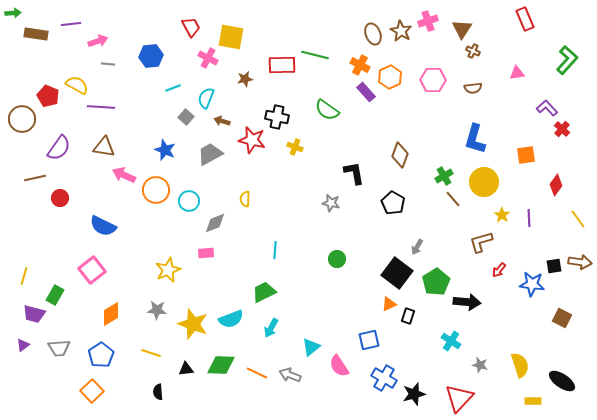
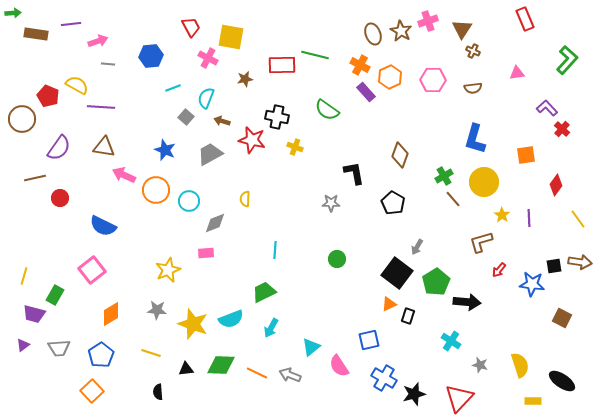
gray star at (331, 203): rotated 12 degrees counterclockwise
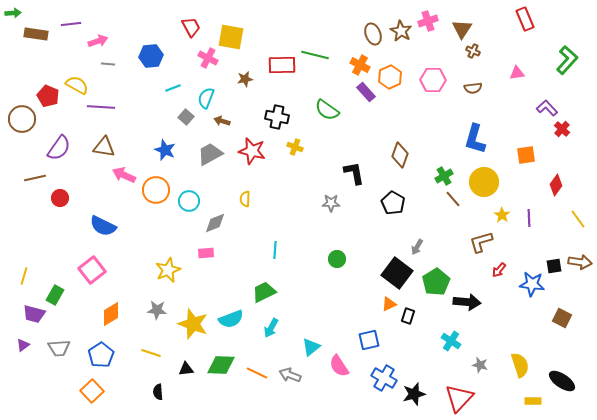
red star at (252, 140): moved 11 px down
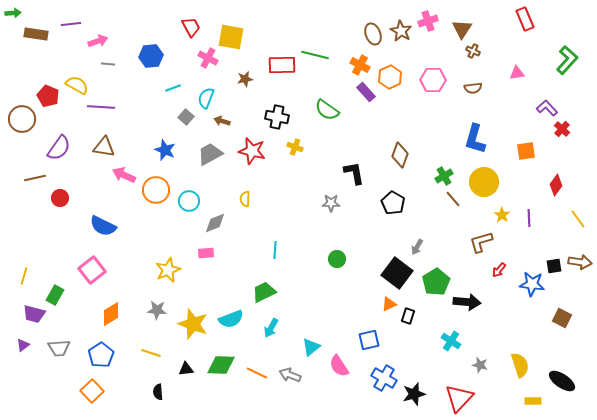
orange square at (526, 155): moved 4 px up
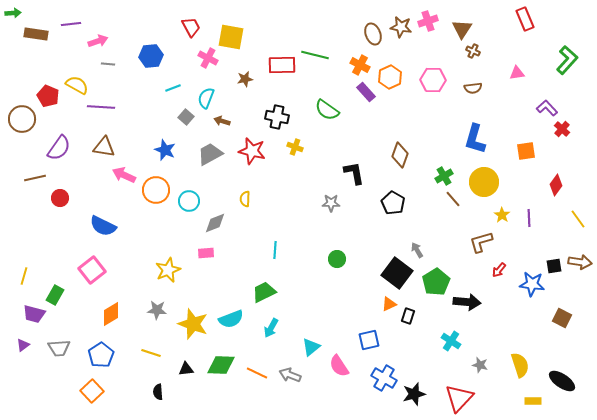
brown star at (401, 31): moved 4 px up; rotated 20 degrees counterclockwise
gray arrow at (417, 247): moved 3 px down; rotated 119 degrees clockwise
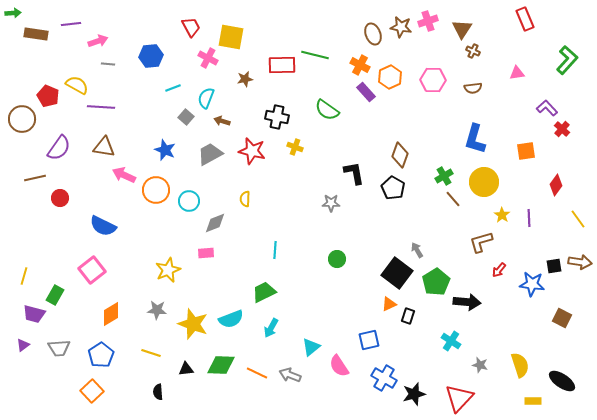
black pentagon at (393, 203): moved 15 px up
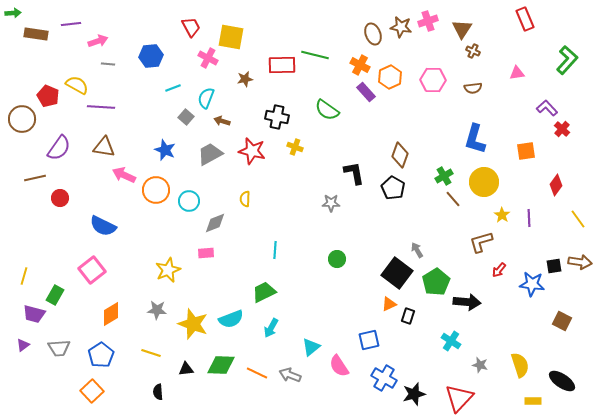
brown square at (562, 318): moved 3 px down
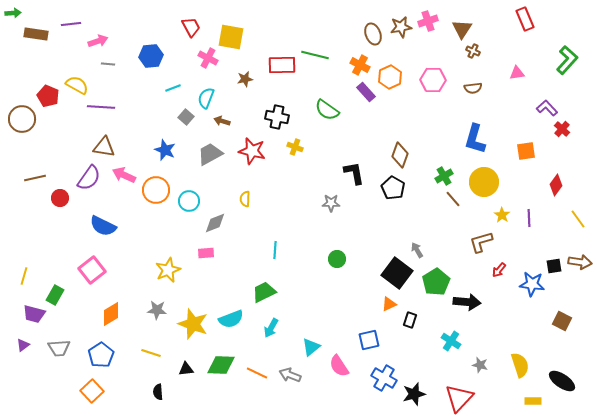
brown star at (401, 27): rotated 20 degrees counterclockwise
purple semicircle at (59, 148): moved 30 px right, 30 px down
black rectangle at (408, 316): moved 2 px right, 4 px down
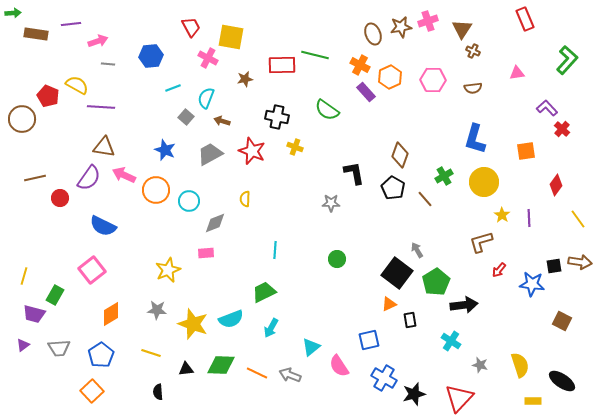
red star at (252, 151): rotated 8 degrees clockwise
brown line at (453, 199): moved 28 px left
black arrow at (467, 302): moved 3 px left, 3 px down; rotated 12 degrees counterclockwise
black rectangle at (410, 320): rotated 28 degrees counterclockwise
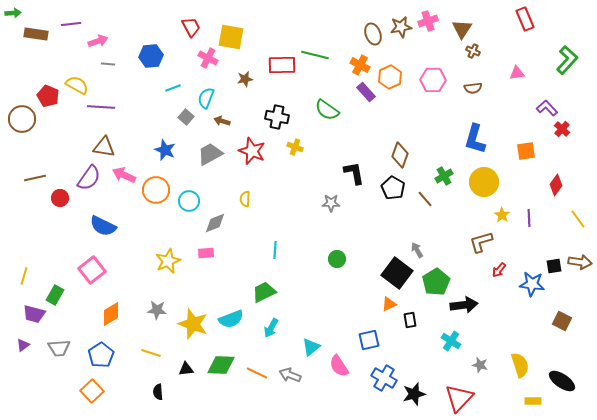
yellow star at (168, 270): moved 9 px up
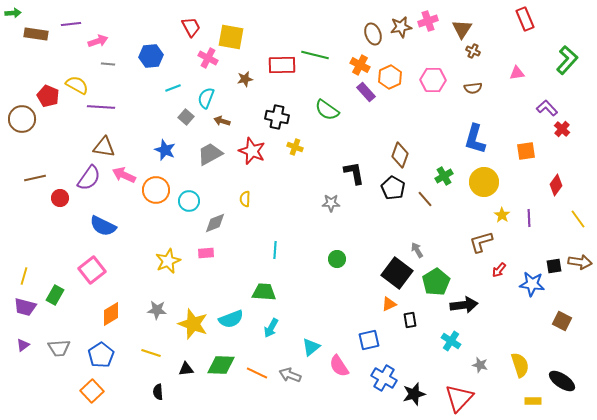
green trapezoid at (264, 292): rotated 30 degrees clockwise
purple trapezoid at (34, 314): moved 9 px left, 7 px up
